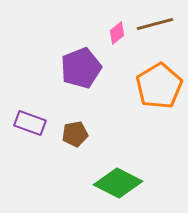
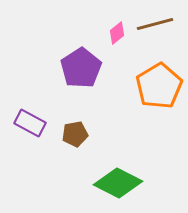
purple pentagon: rotated 12 degrees counterclockwise
purple rectangle: rotated 8 degrees clockwise
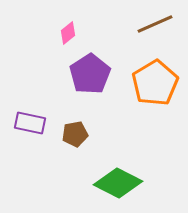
brown line: rotated 9 degrees counterclockwise
pink diamond: moved 49 px left
purple pentagon: moved 9 px right, 6 px down
orange pentagon: moved 4 px left, 3 px up
purple rectangle: rotated 16 degrees counterclockwise
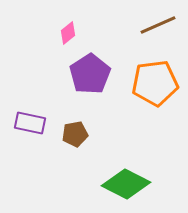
brown line: moved 3 px right, 1 px down
orange pentagon: rotated 24 degrees clockwise
green diamond: moved 8 px right, 1 px down
